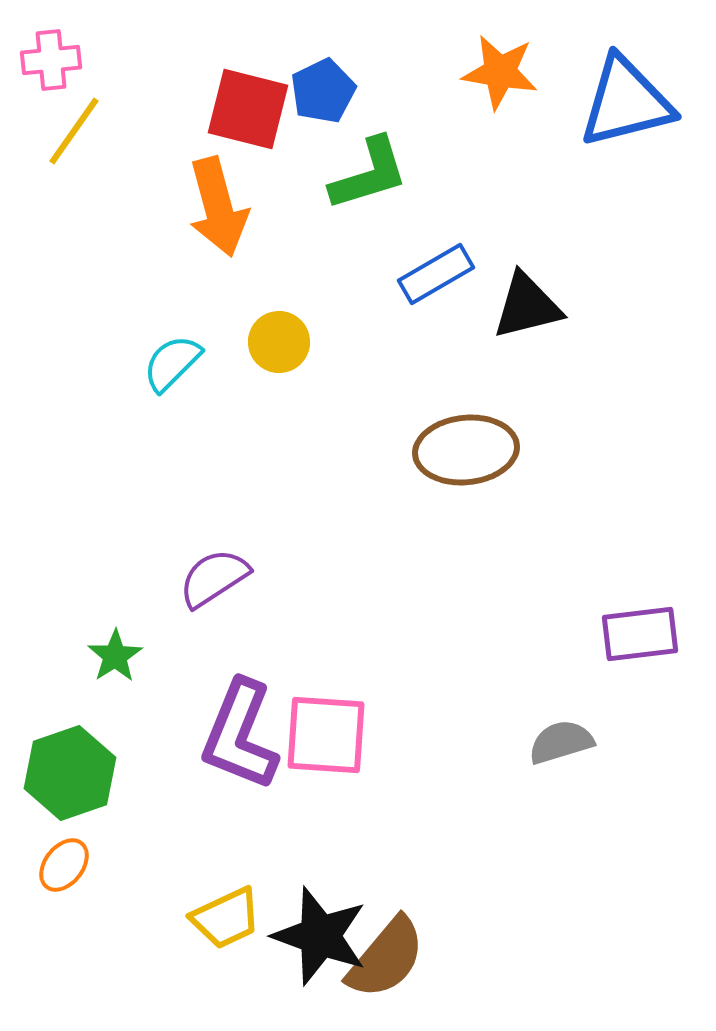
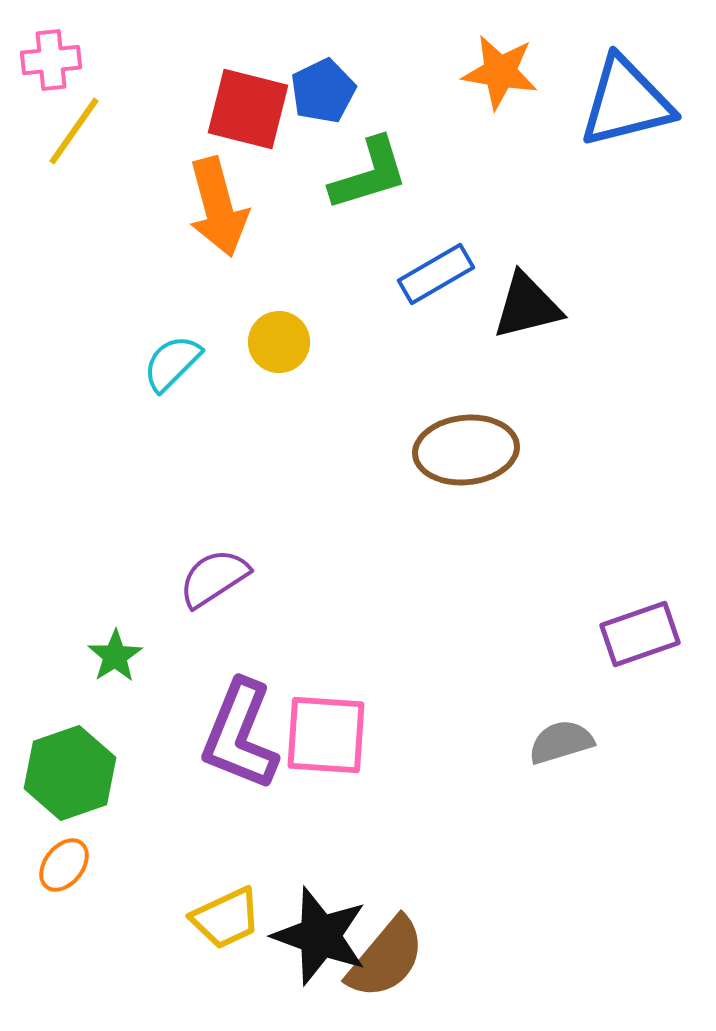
purple rectangle: rotated 12 degrees counterclockwise
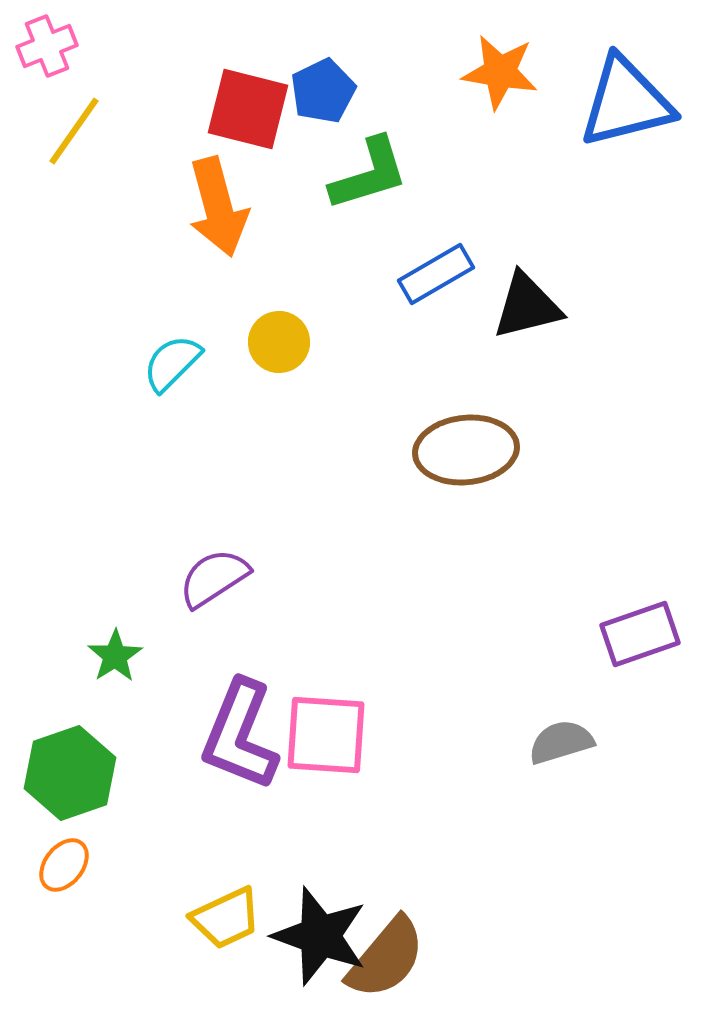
pink cross: moved 4 px left, 14 px up; rotated 16 degrees counterclockwise
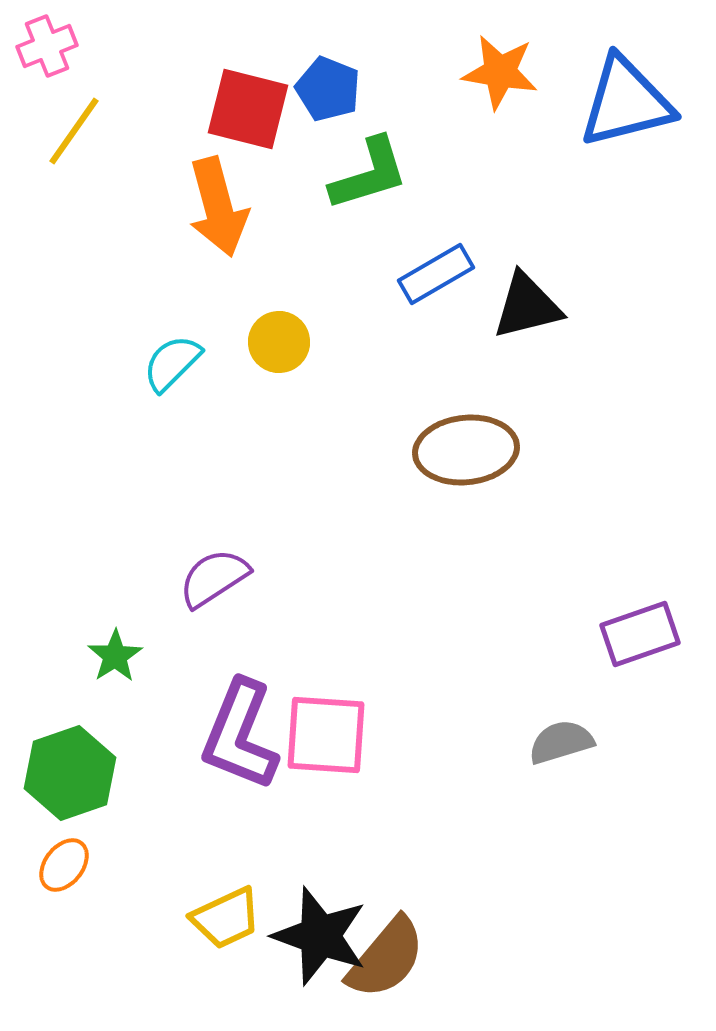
blue pentagon: moved 5 px right, 2 px up; rotated 24 degrees counterclockwise
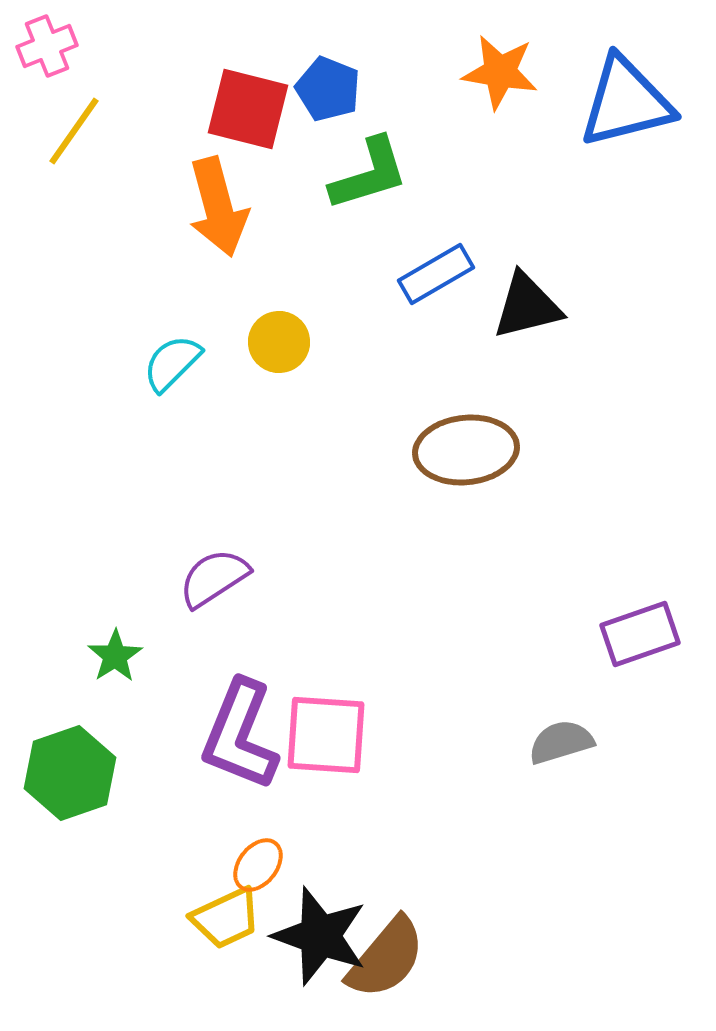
orange ellipse: moved 194 px right
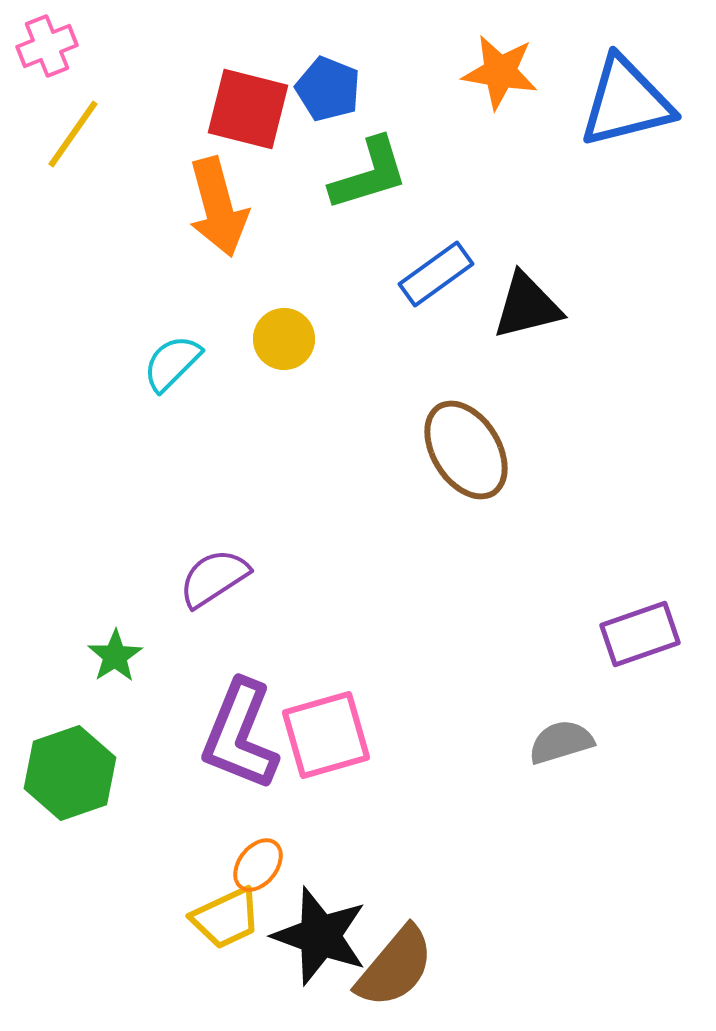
yellow line: moved 1 px left, 3 px down
blue rectangle: rotated 6 degrees counterclockwise
yellow circle: moved 5 px right, 3 px up
brown ellipse: rotated 64 degrees clockwise
pink square: rotated 20 degrees counterclockwise
brown semicircle: moved 9 px right, 9 px down
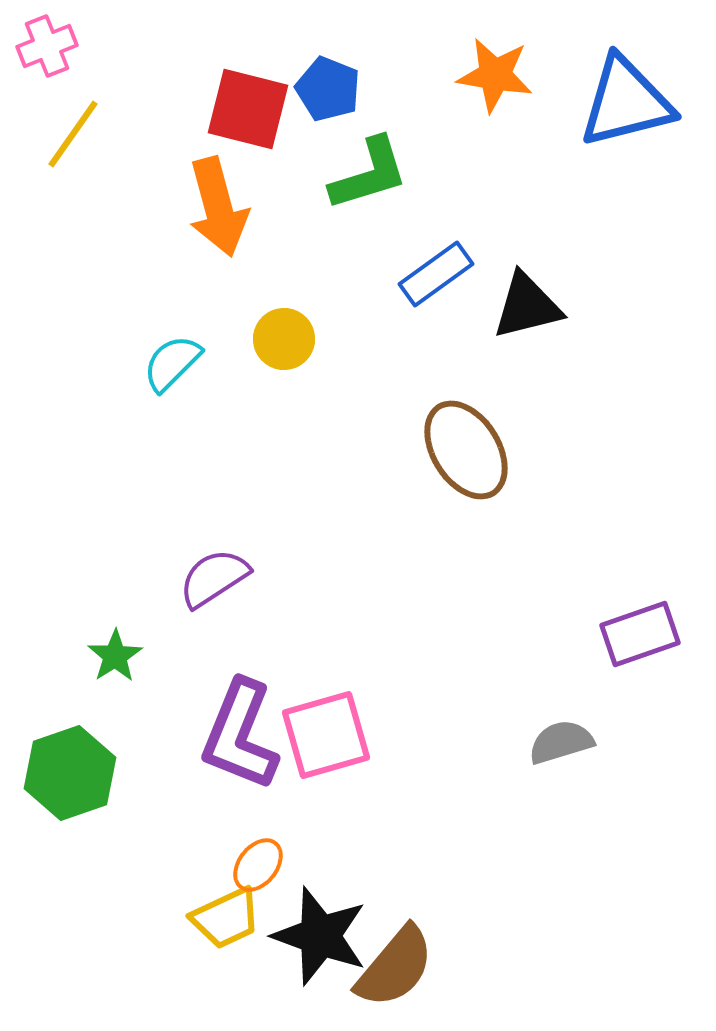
orange star: moved 5 px left, 3 px down
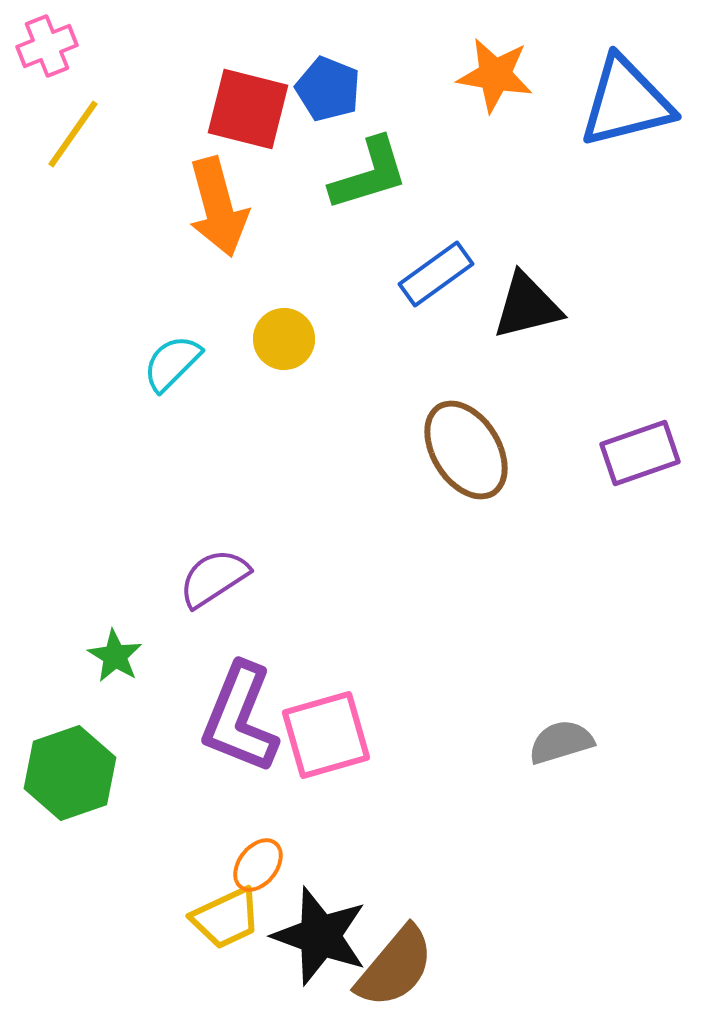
purple rectangle: moved 181 px up
green star: rotated 8 degrees counterclockwise
purple L-shape: moved 17 px up
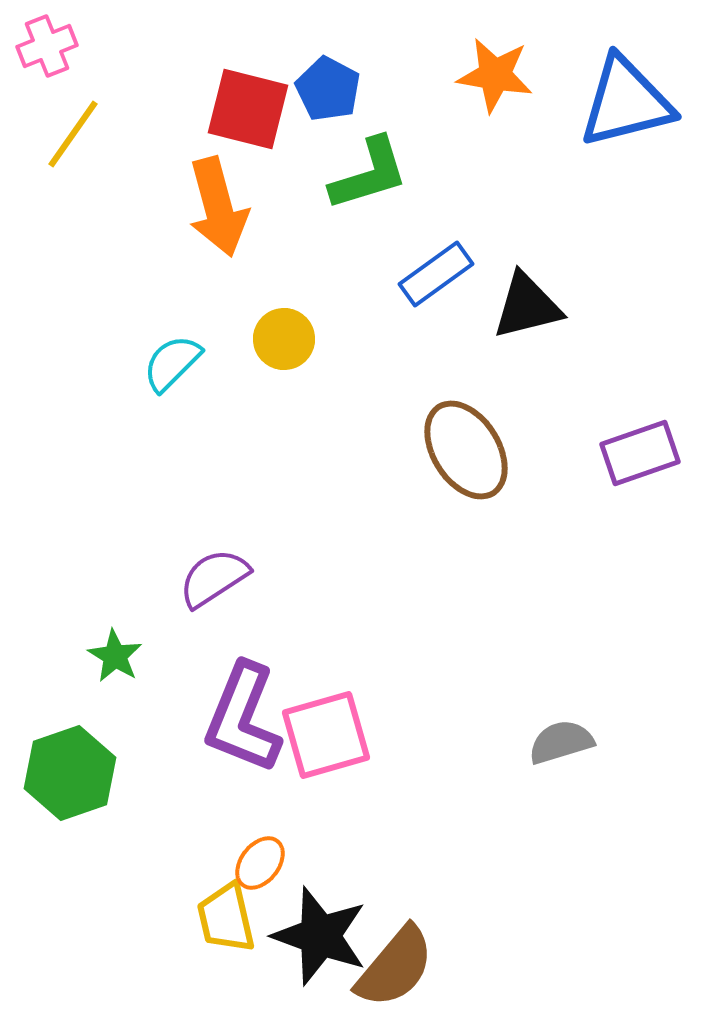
blue pentagon: rotated 6 degrees clockwise
purple L-shape: moved 3 px right
orange ellipse: moved 2 px right, 2 px up
yellow trapezoid: rotated 102 degrees clockwise
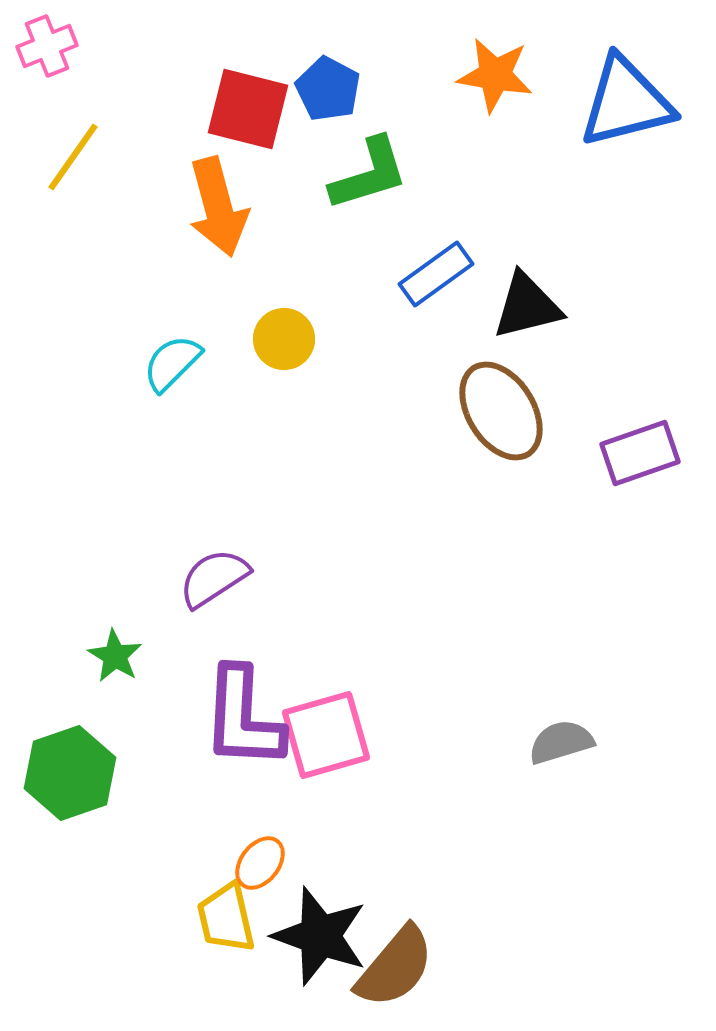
yellow line: moved 23 px down
brown ellipse: moved 35 px right, 39 px up
purple L-shape: rotated 19 degrees counterclockwise
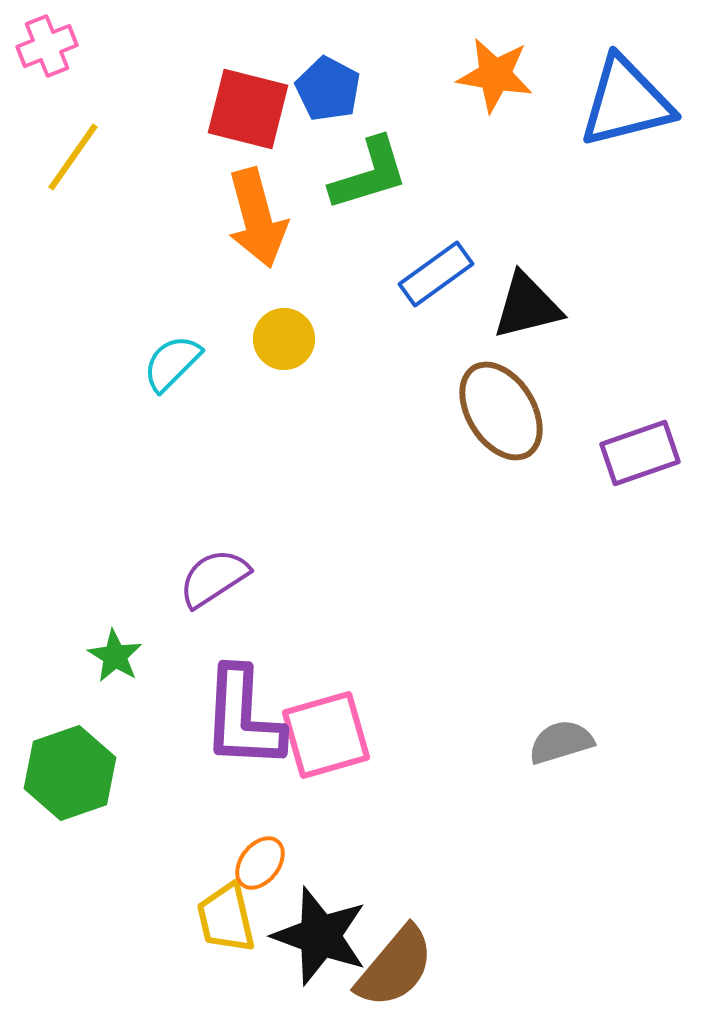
orange arrow: moved 39 px right, 11 px down
